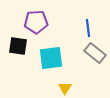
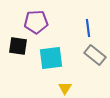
gray rectangle: moved 2 px down
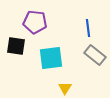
purple pentagon: moved 1 px left; rotated 10 degrees clockwise
black square: moved 2 px left
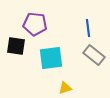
purple pentagon: moved 2 px down
gray rectangle: moved 1 px left
yellow triangle: rotated 40 degrees clockwise
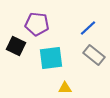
purple pentagon: moved 2 px right
blue line: rotated 54 degrees clockwise
black square: rotated 18 degrees clockwise
yellow triangle: rotated 16 degrees clockwise
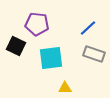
gray rectangle: moved 1 px up; rotated 20 degrees counterclockwise
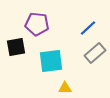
black square: moved 1 px down; rotated 36 degrees counterclockwise
gray rectangle: moved 1 px right, 1 px up; rotated 60 degrees counterclockwise
cyan square: moved 3 px down
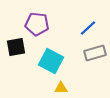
gray rectangle: rotated 25 degrees clockwise
cyan square: rotated 35 degrees clockwise
yellow triangle: moved 4 px left
